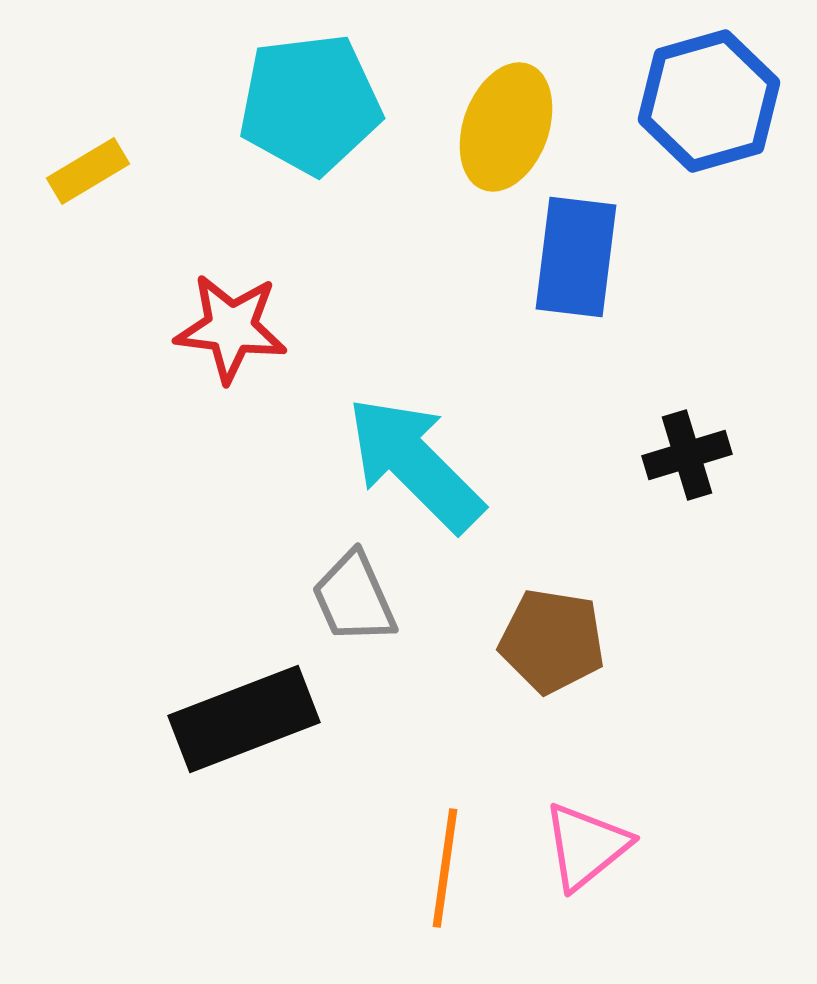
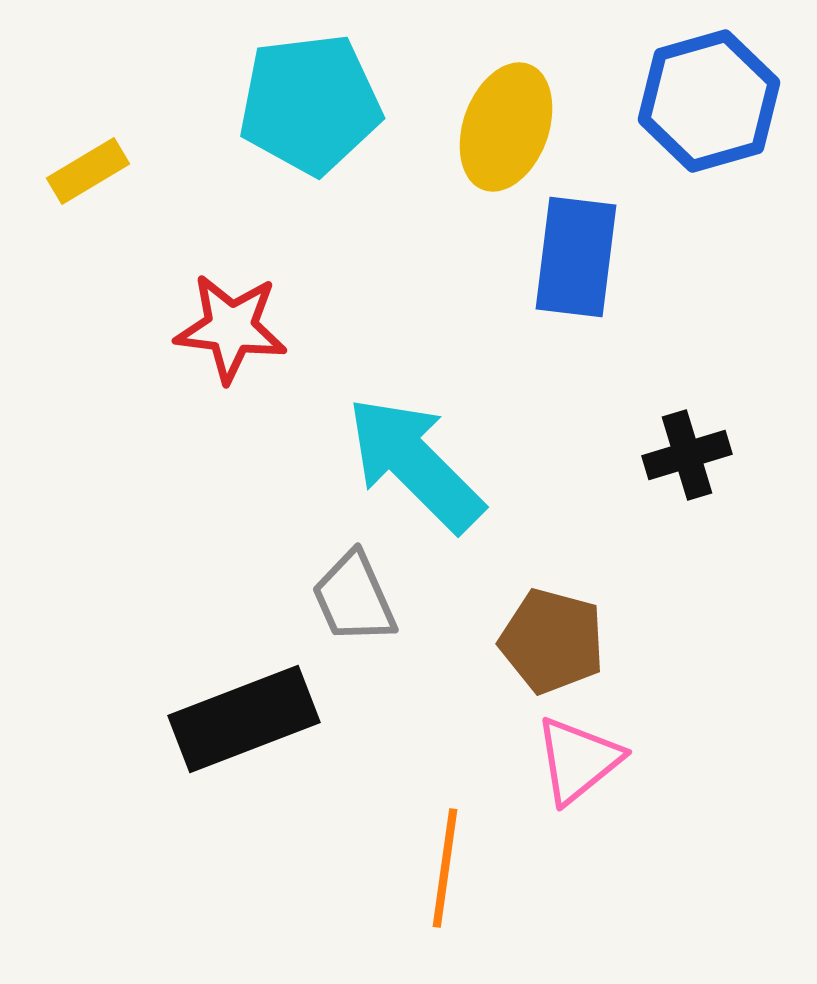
brown pentagon: rotated 6 degrees clockwise
pink triangle: moved 8 px left, 86 px up
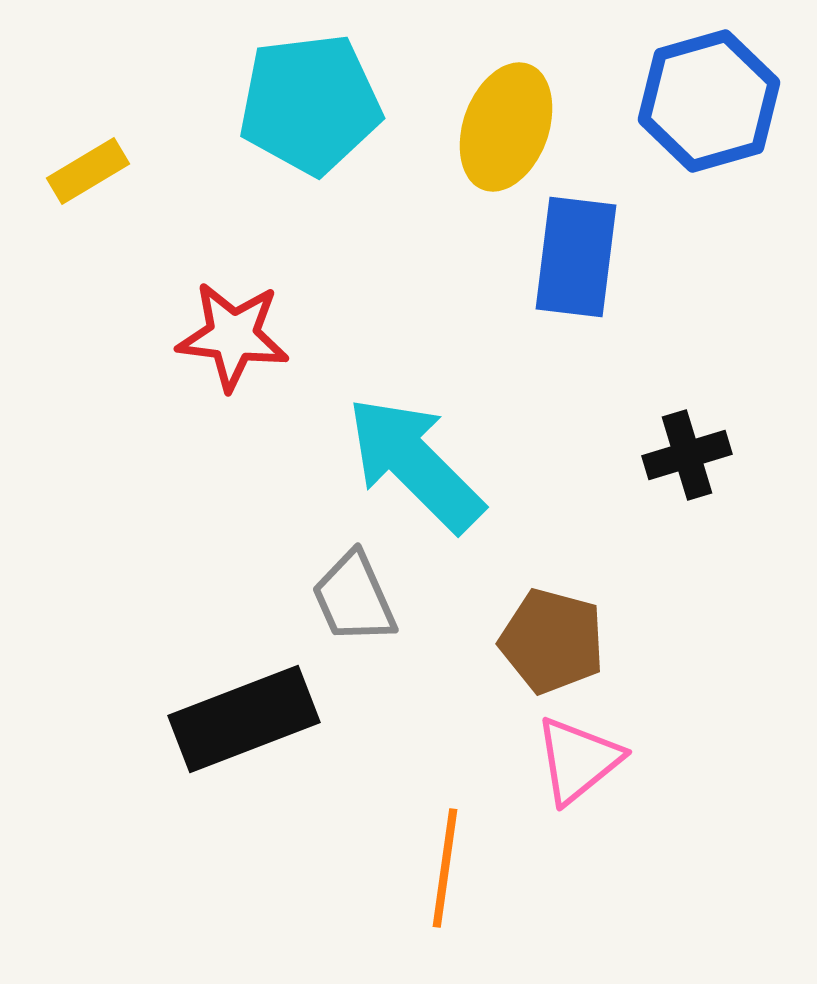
red star: moved 2 px right, 8 px down
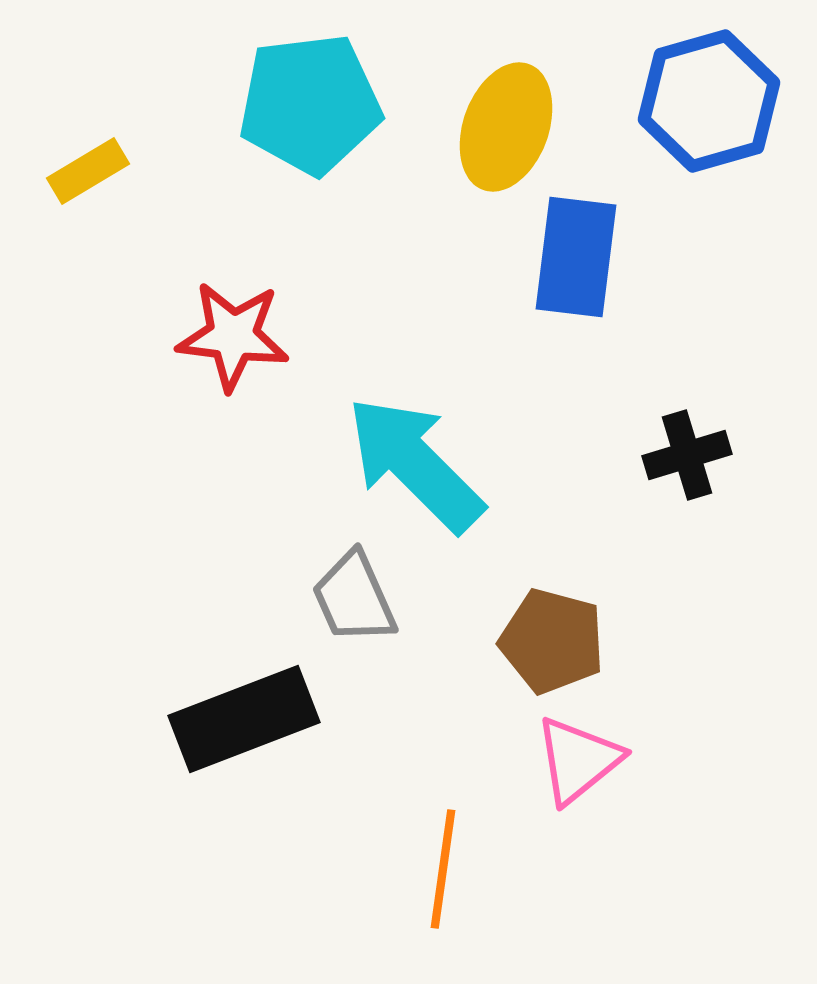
orange line: moved 2 px left, 1 px down
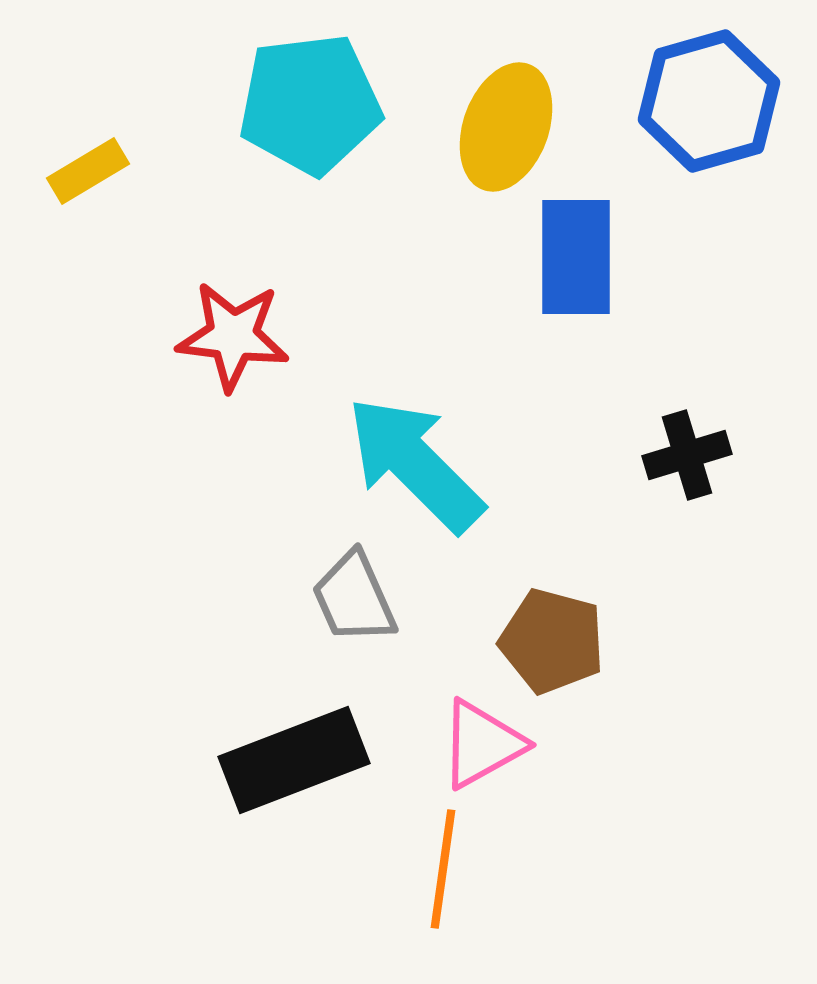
blue rectangle: rotated 7 degrees counterclockwise
black rectangle: moved 50 px right, 41 px down
pink triangle: moved 96 px left, 16 px up; rotated 10 degrees clockwise
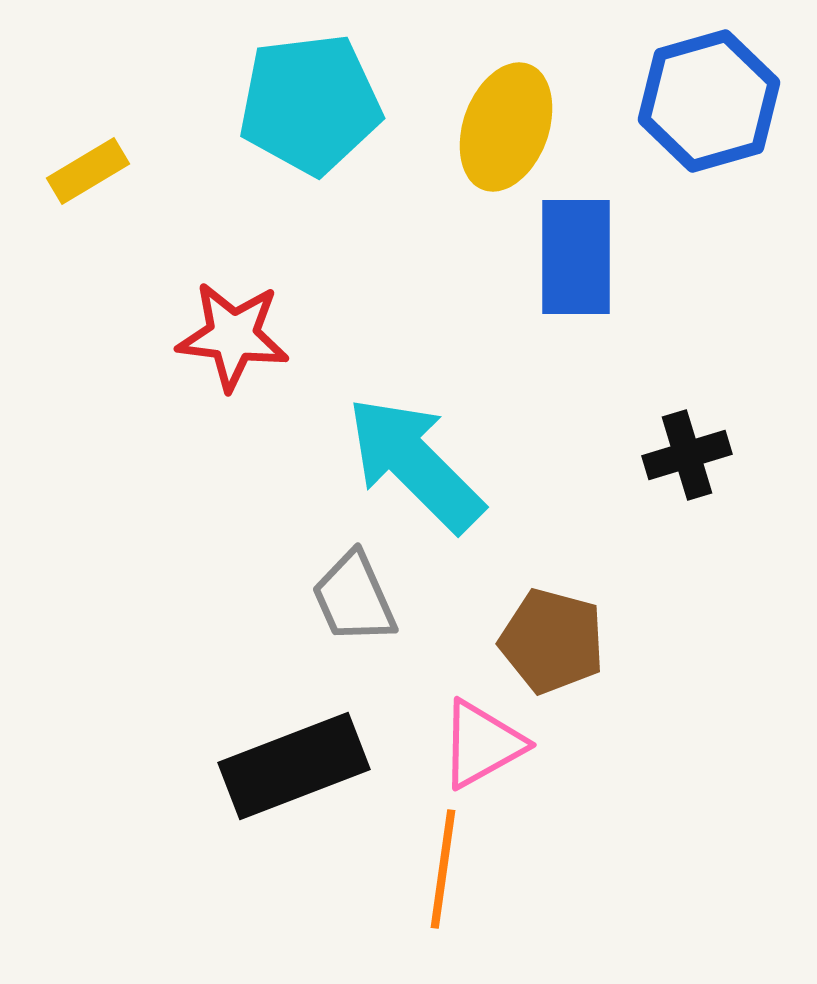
black rectangle: moved 6 px down
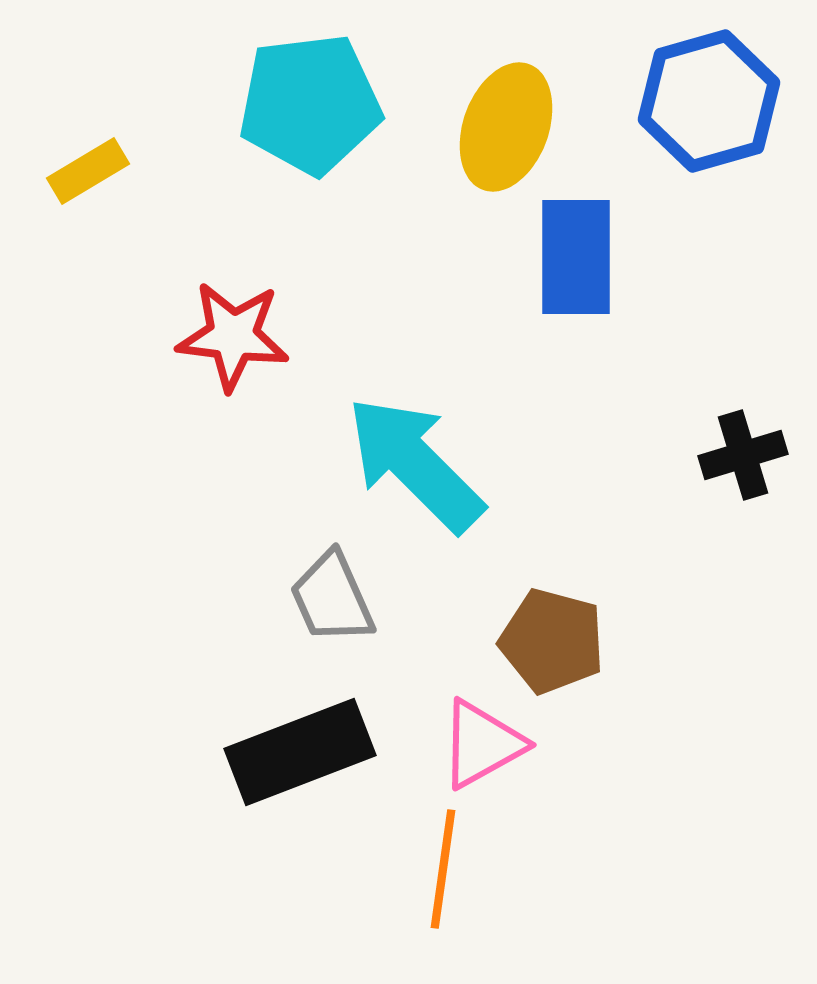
black cross: moved 56 px right
gray trapezoid: moved 22 px left
black rectangle: moved 6 px right, 14 px up
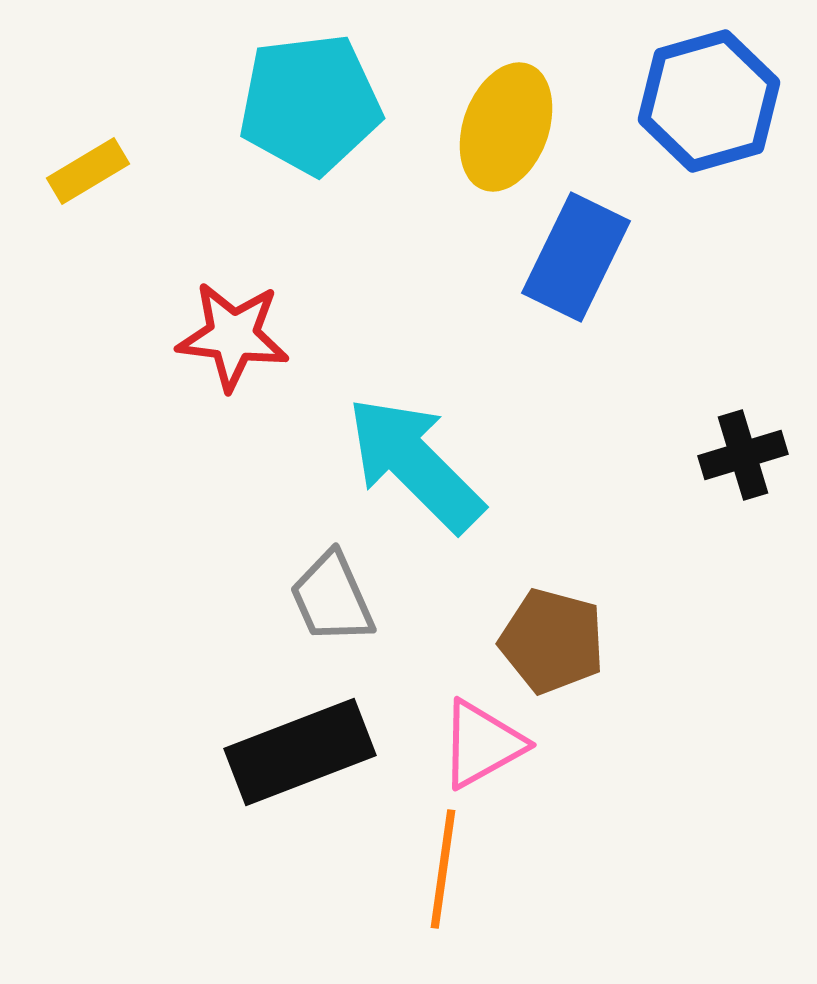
blue rectangle: rotated 26 degrees clockwise
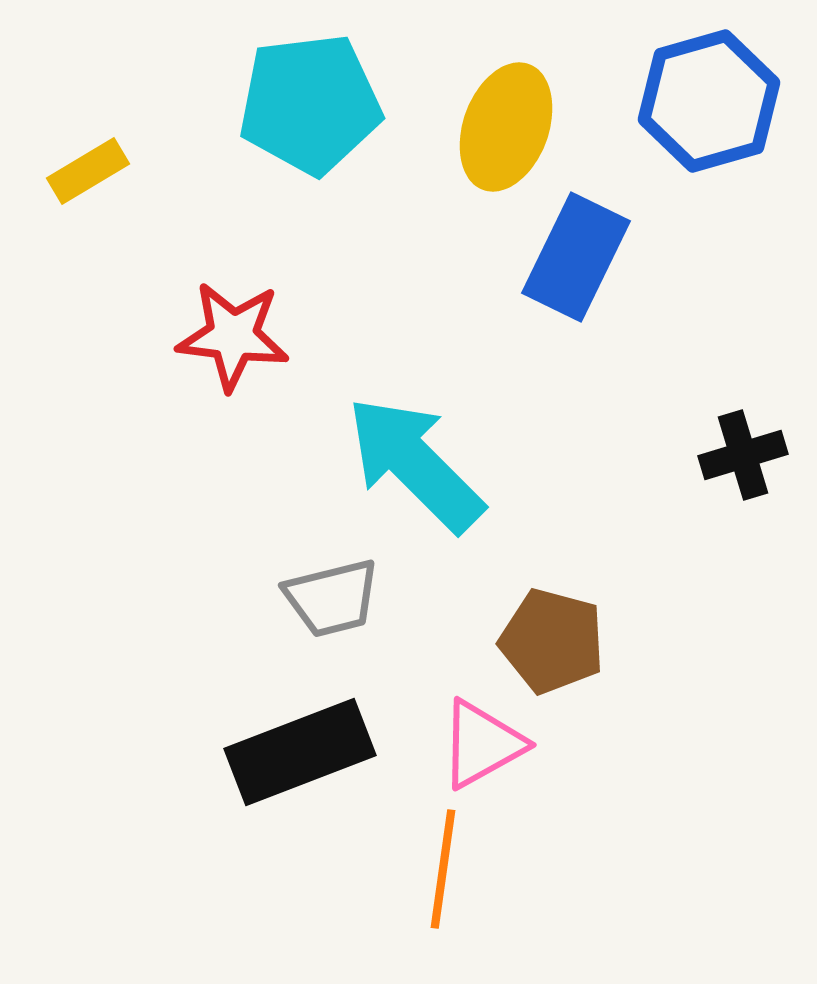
gray trapezoid: rotated 80 degrees counterclockwise
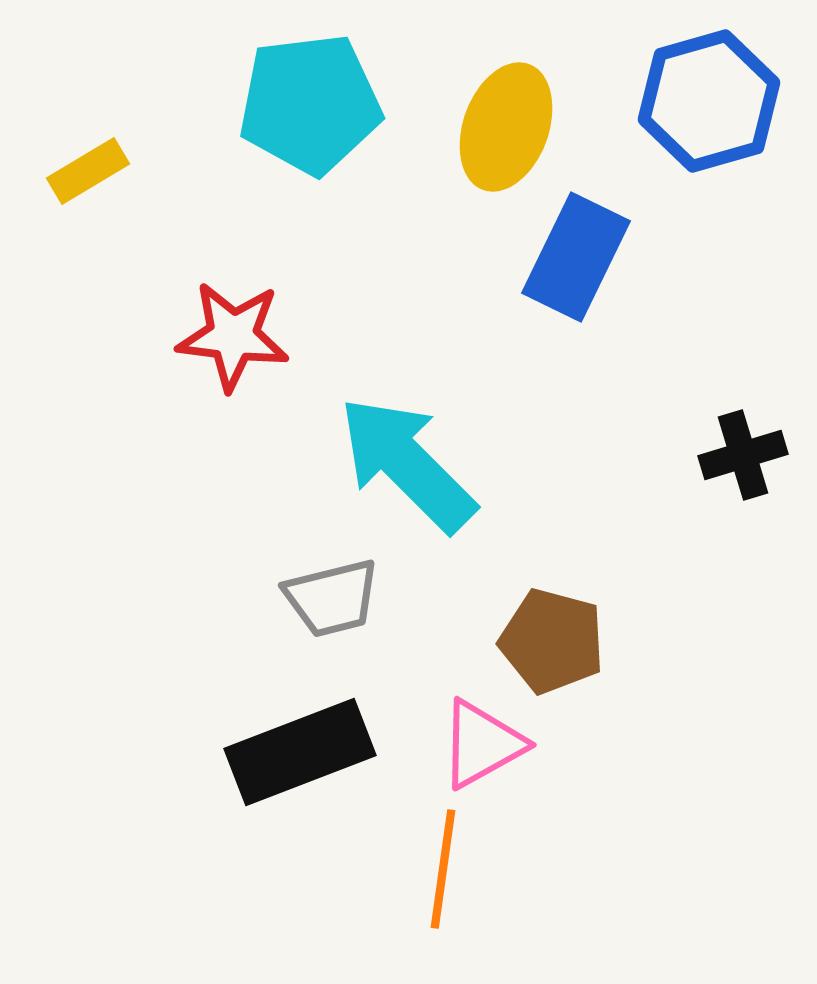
cyan arrow: moved 8 px left
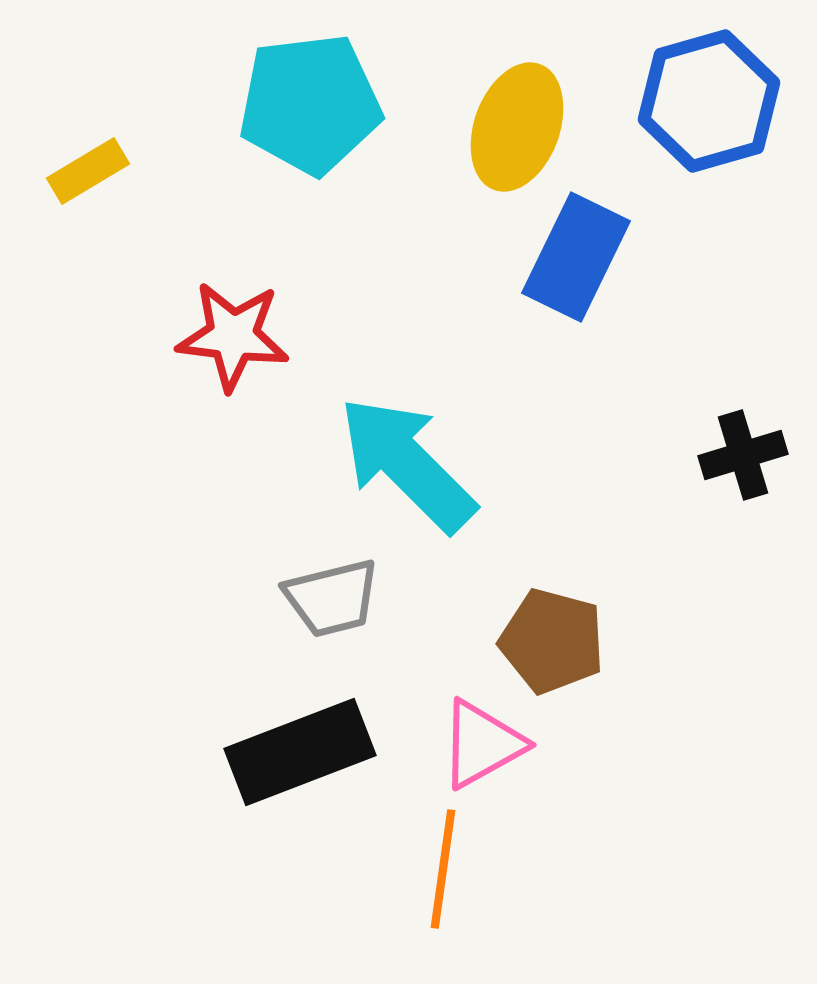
yellow ellipse: moved 11 px right
